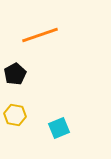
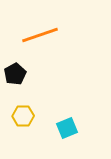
yellow hexagon: moved 8 px right, 1 px down; rotated 10 degrees counterclockwise
cyan square: moved 8 px right
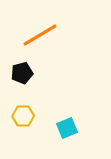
orange line: rotated 12 degrees counterclockwise
black pentagon: moved 7 px right, 1 px up; rotated 15 degrees clockwise
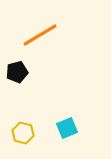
black pentagon: moved 5 px left, 1 px up
yellow hexagon: moved 17 px down; rotated 15 degrees clockwise
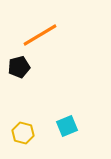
black pentagon: moved 2 px right, 5 px up
cyan square: moved 2 px up
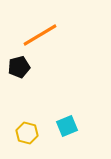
yellow hexagon: moved 4 px right
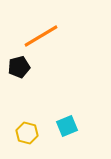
orange line: moved 1 px right, 1 px down
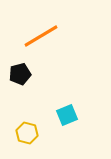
black pentagon: moved 1 px right, 7 px down
cyan square: moved 11 px up
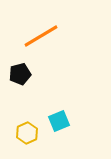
cyan square: moved 8 px left, 6 px down
yellow hexagon: rotated 20 degrees clockwise
